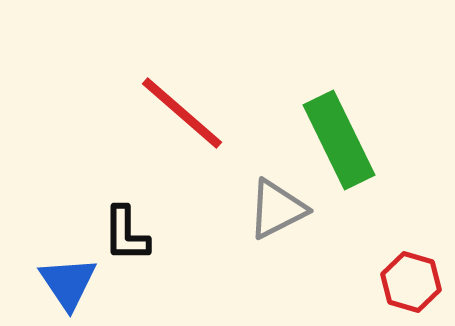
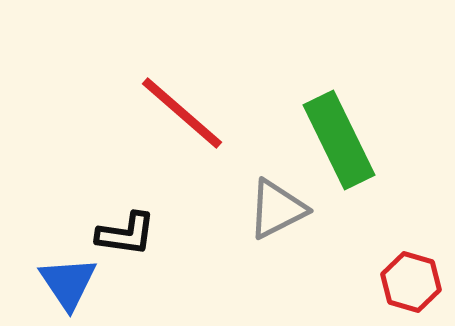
black L-shape: rotated 82 degrees counterclockwise
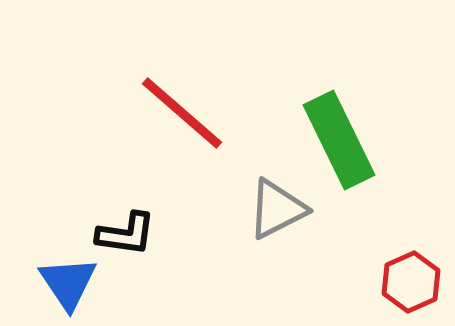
red hexagon: rotated 20 degrees clockwise
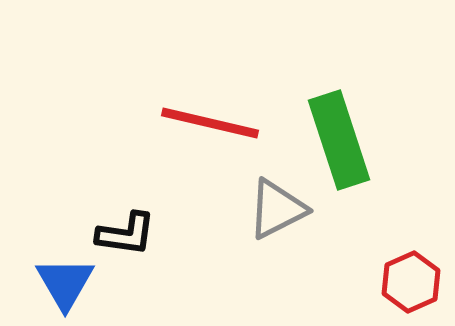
red line: moved 28 px right, 10 px down; rotated 28 degrees counterclockwise
green rectangle: rotated 8 degrees clockwise
blue triangle: moved 3 px left; rotated 4 degrees clockwise
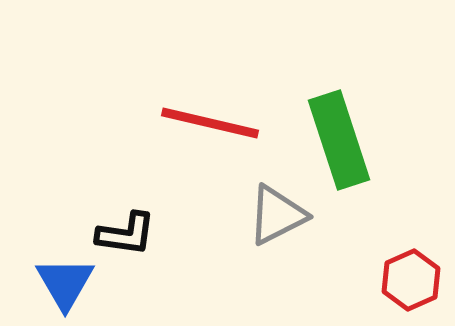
gray triangle: moved 6 px down
red hexagon: moved 2 px up
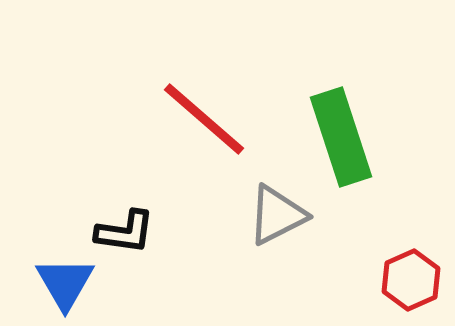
red line: moved 6 px left, 4 px up; rotated 28 degrees clockwise
green rectangle: moved 2 px right, 3 px up
black L-shape: moved 1 px left, 2 px up
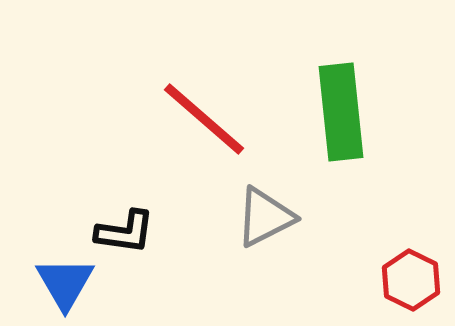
green rectangle: moved 25 px up; rotated 12 degrees clockwise
gray triangle: moved 12 px left, 2 px down
red hexagon: rotated 10 degrees counterclockwise
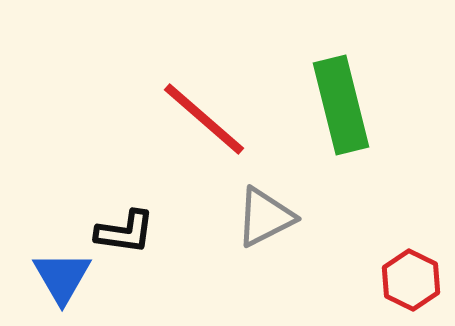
green rectangle: moved 7 px up; rotated 8 degrees counterclockwise
blue triangle: moved 3 px left, 6 px up
